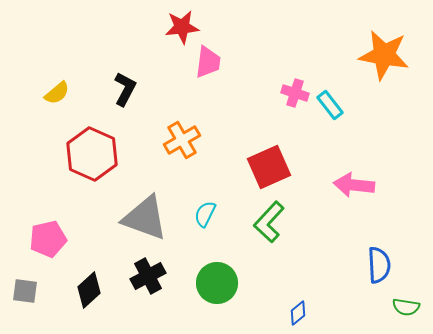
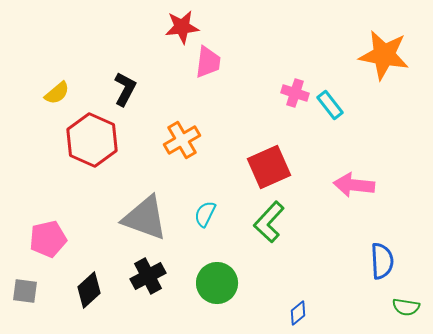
red hexagon: moved 14 px up
blue semicircle: moved 3 px right, 4 px up
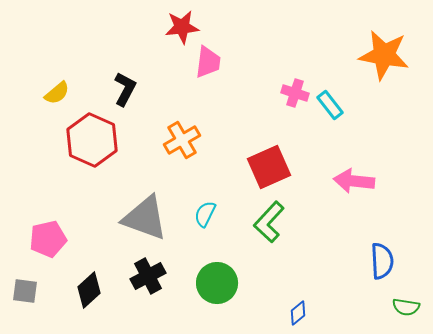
pink arrow: moved 4 px up
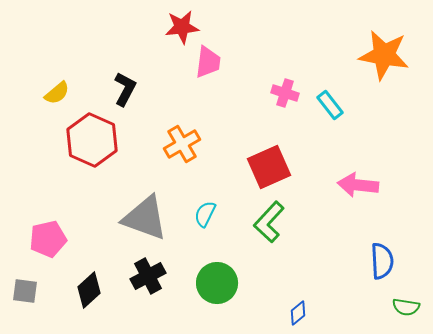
pink cross: moved 10 px left
orange cross: moved 4 px down
pink arrow: moved 4 px right, 4 px down
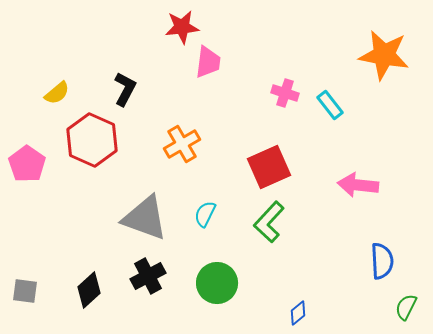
pink pentagon: moved 21 px left, 75 px up; rotated 24 degrees counterclockwise
green semicircle: rotated 108 degrees clockwise
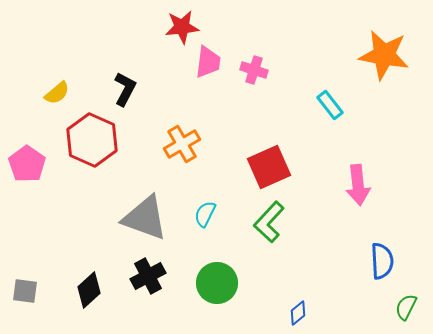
pink cross: moved 31 px left, 23 px up
pink arrow: rotated 102 degrees counterclockwise
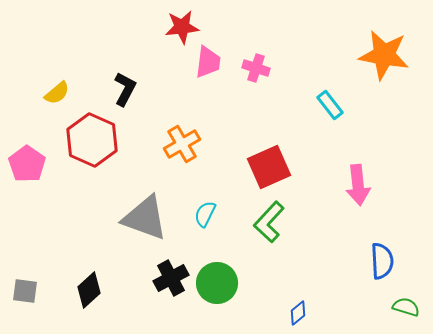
pink cross: moved 2 px right, 2 px up
black cross: moved 23 px right, 2 px down
green semicircle: rotated 80 degrees clockwise
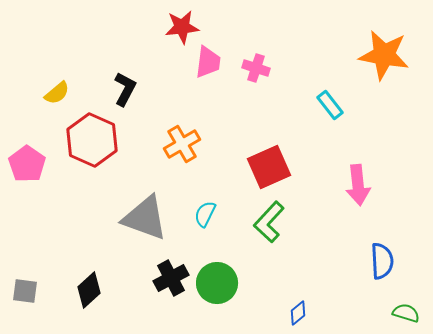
green semicircle: moved 6 px down
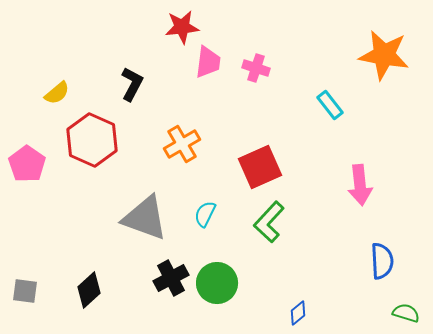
black L-shape: moved 7 px right, 5 px up
red square: moved 9 px left
pink arrow: moved 2 px right
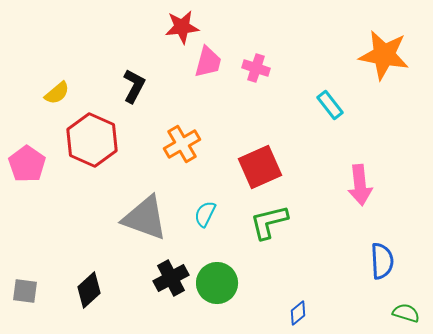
pink trapezoid: rotated 8 degrees clockwise
black L-shape: moved 2 px right, 2 px down
green L-shape: rotated 33 degrees clockwise
